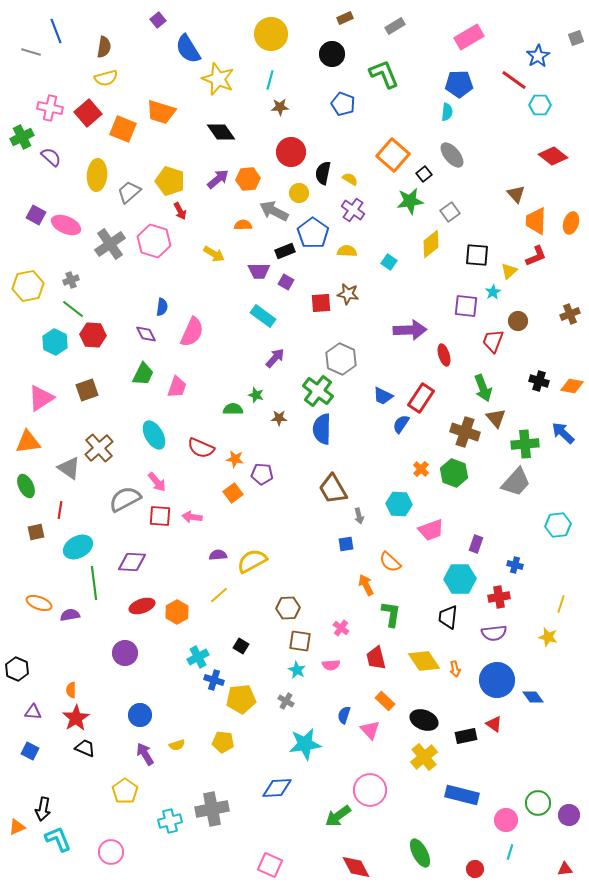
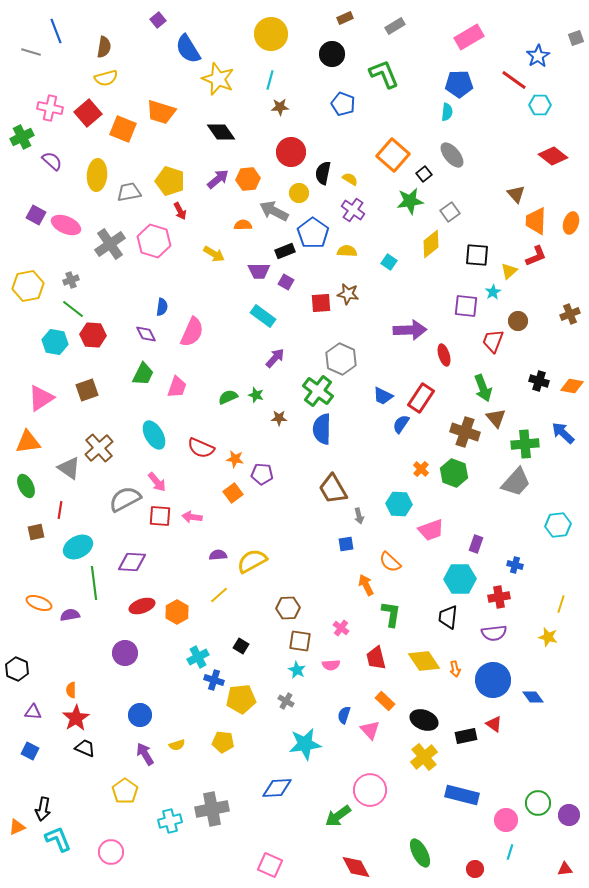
purple semicircle at (51, 157): moved 1 px right, 4 px down
gray trapezoid at (129, 192): rotated 30 degrees clockwise
cyan hexagon at (55, 342): rotated 15 degrees counterclockwise
green semicircle at (233, 409): moved 5 px left, 12 px up; rotated 24 degrees counterclockwise
blue circle at (497, 680): moved 4 px left
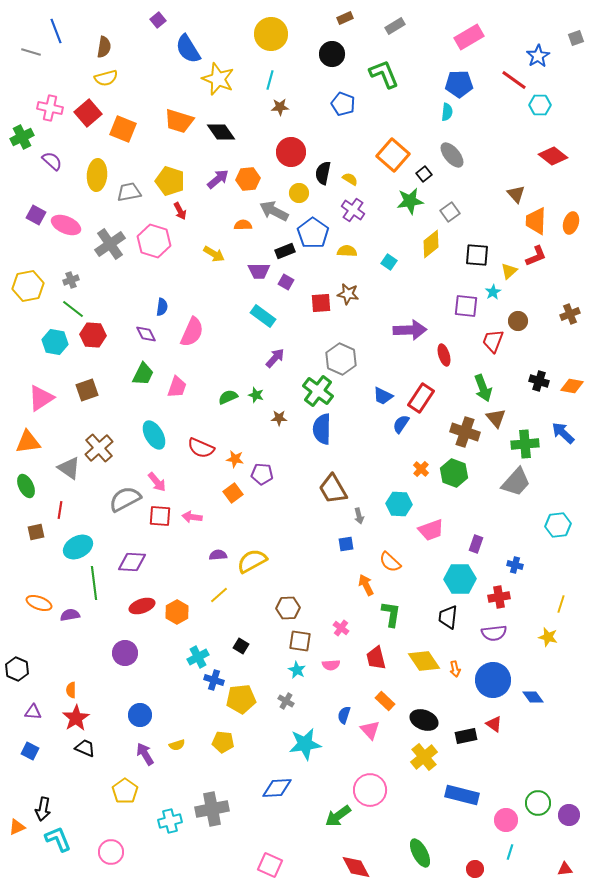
orange trapezoid at (161, 112): moved 18 px right, 9 px down
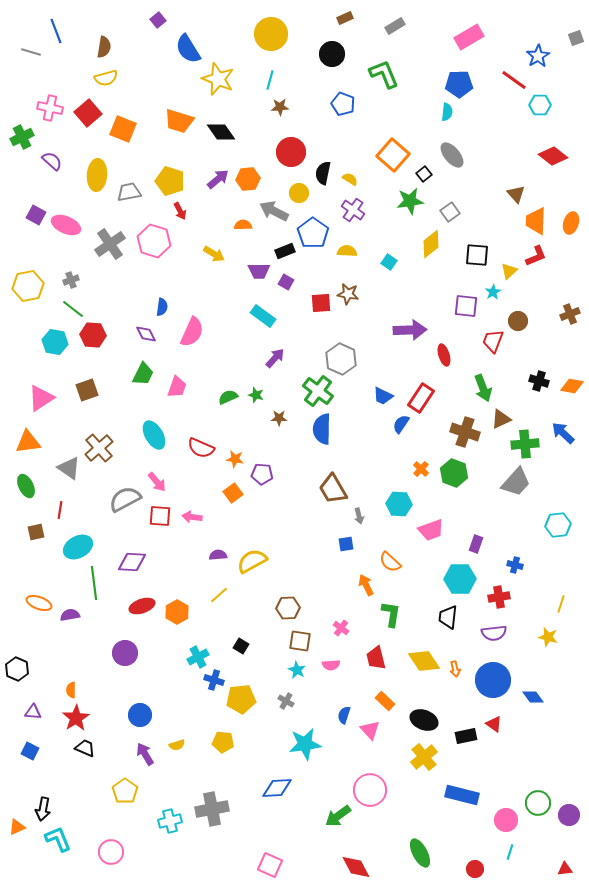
brown triangle at (496, 418): moved 5 px right, 1 px down; rotated 45 degrees clockwise
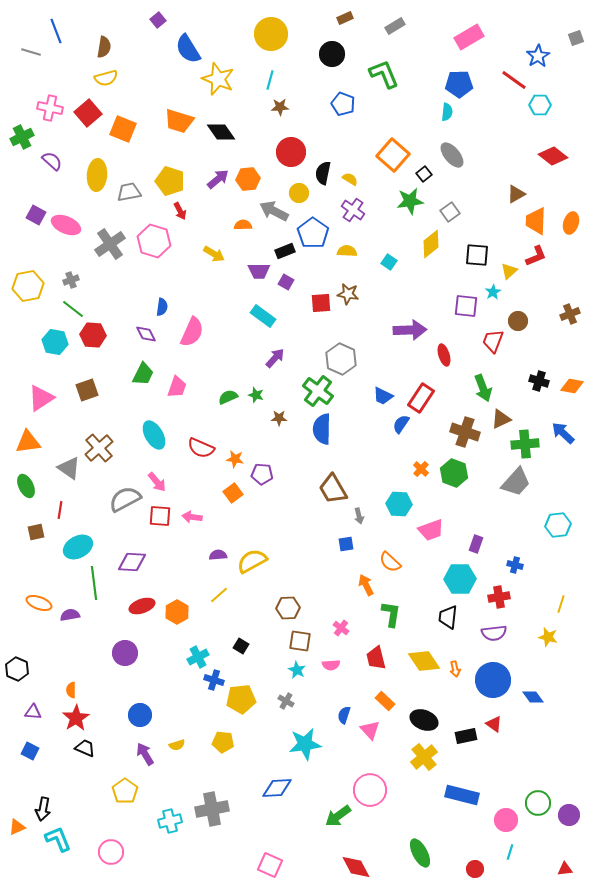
brown triangle at (516, 194): rotated 42 degrees clockwise
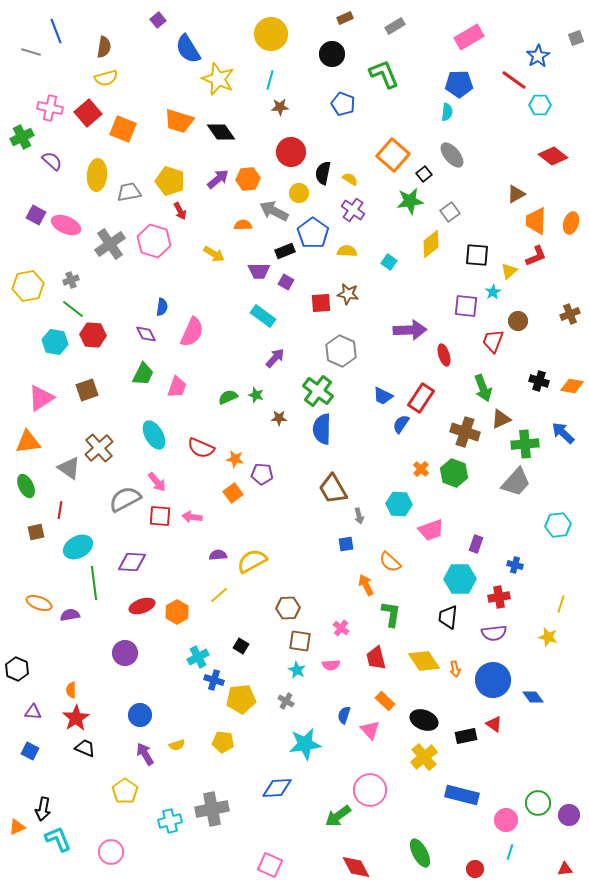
gray hexagon at (341, 359): moved 8 px up
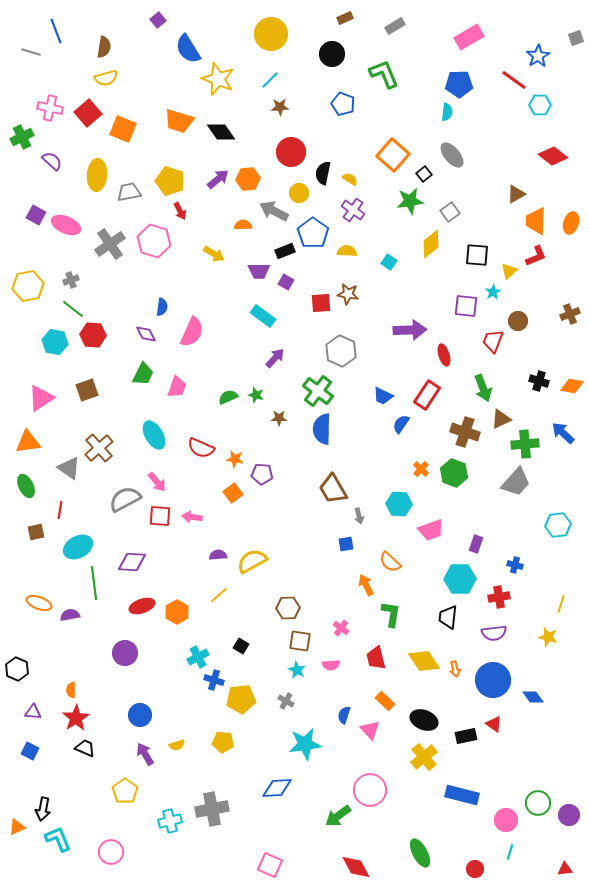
cyan line at (270, 80): rotated 30 degrees clockwise
red rectangle at (421, 398): moved 6 px right, 3 px up
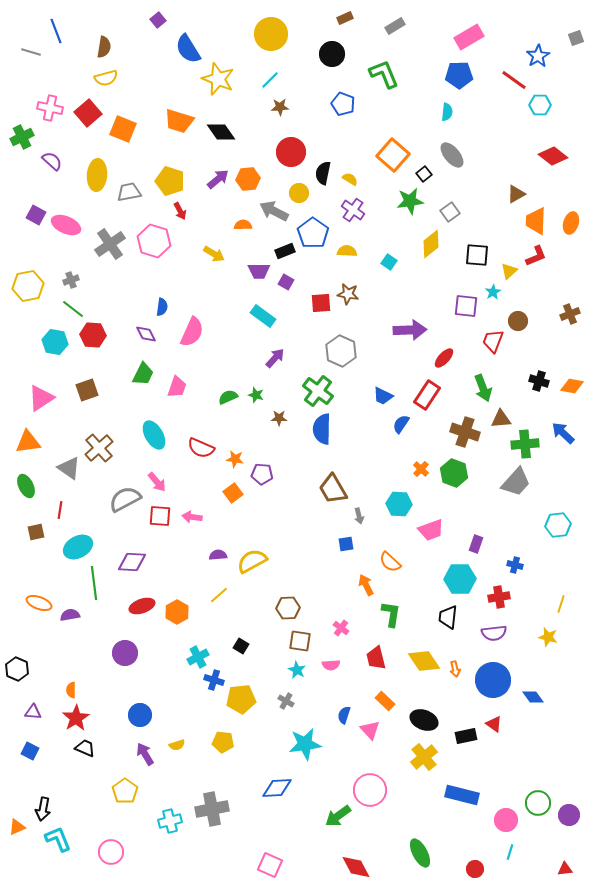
blue pentagon at (459, 84): moved 9 px up
red ellipse at (444, 355): moved 3 px down; rotated 60 degrees clockwise
brown triangle at (501, 419): rotated 20 degrees clockwise
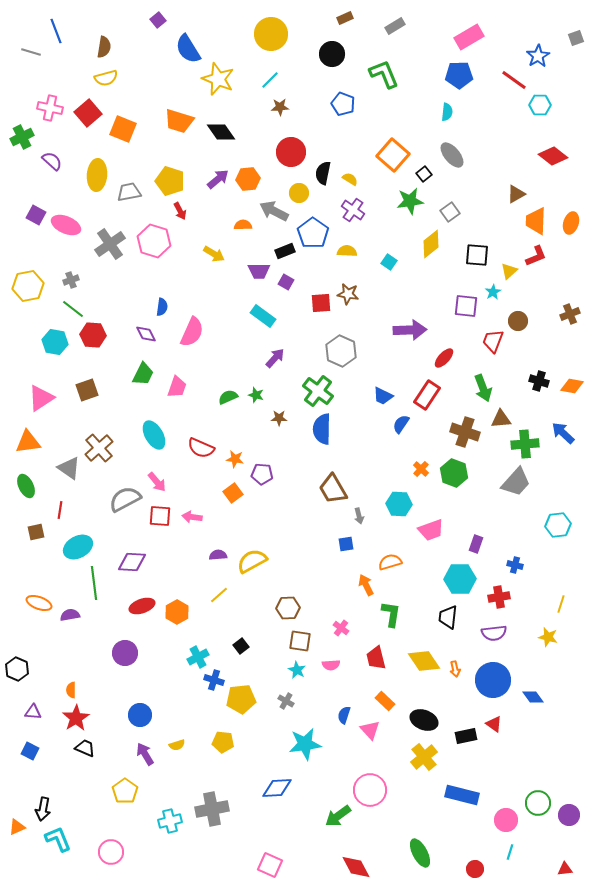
orange semicircle at (390, 562): rotated 120 degrees clockwise
black square at (241, 646): rotated 21 degrees clockwise
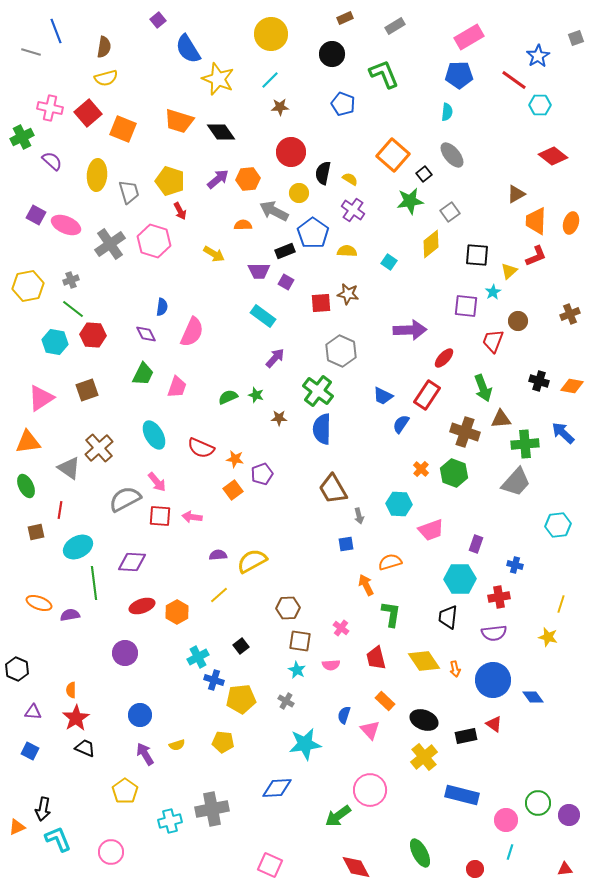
gray trapezoid at (129, 192): rotated 85 degrees clockwise
purple pentagon at (262, 474): rotated 25 degrees counterclockwise
orange square at (233, 493): moved 3 px up
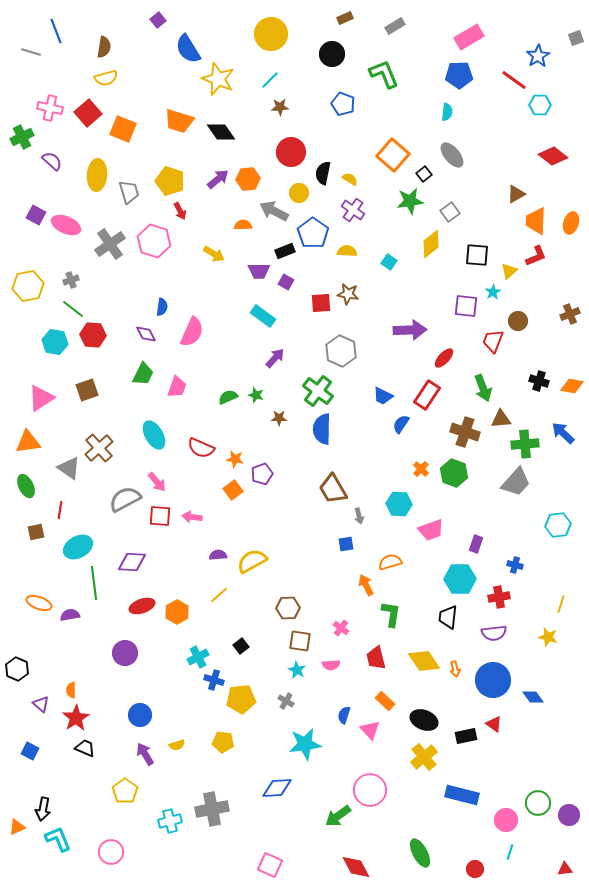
purple triangle at (33, 712): moved 8 px right, 8 px up; rotated 36 degrees clockwise
